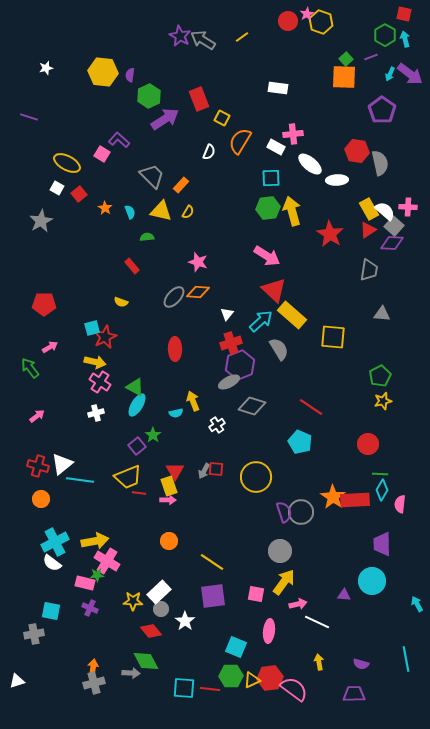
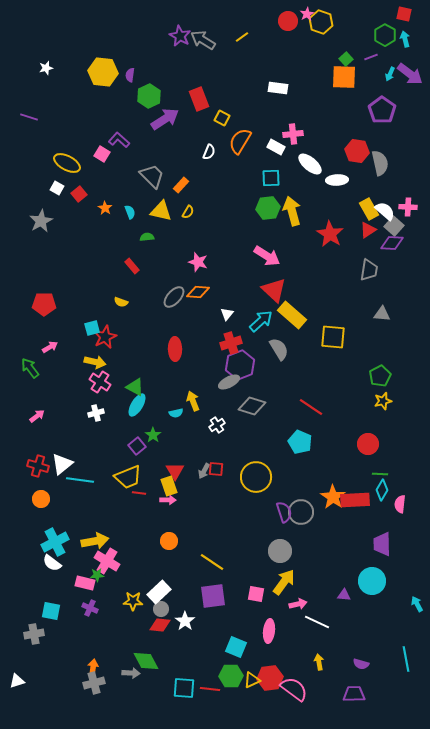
red diamond at (151, 631): moved 9 px right, 6 px up; rotated 45 degrees counterclockwise
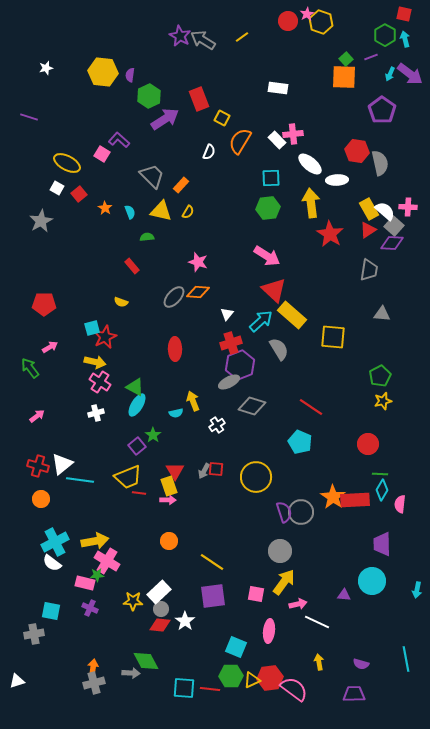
white rectangle at (276, 147): moved 1 px right, 7 px up; rotated 18 degrees clockwise
yellow arrow at (292, 211): moved 19 px right, 8 px up; rotated 8 degrees clockwise
cyan arrow at (417, 604): moved 14 px up; rotated 140 degrees counterclockwise
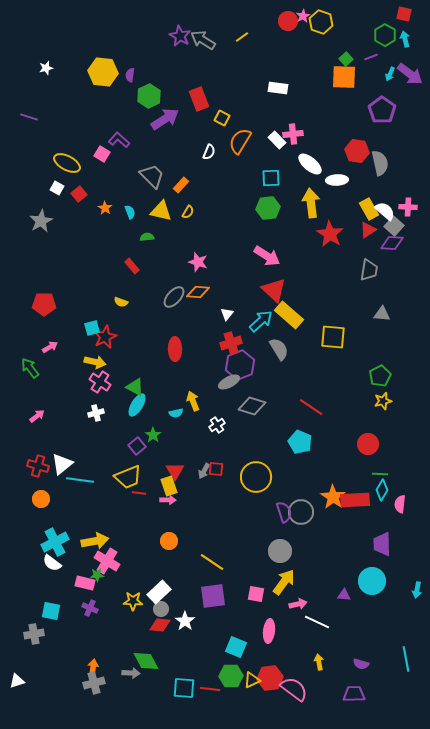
pink star at (307, 14): moved 4 px left, 2 px down
yellow rectangle at (292, 315): moved 3 px left
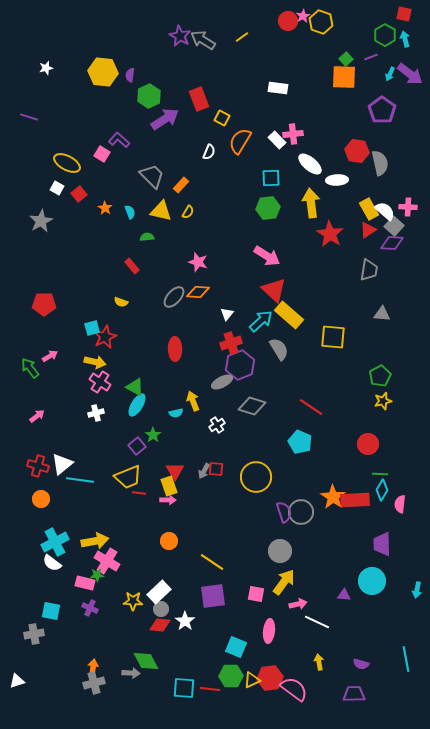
pink arrow at (50, 347): moved 9 px down
gray ellipse at (229, 382): moved 7 px left
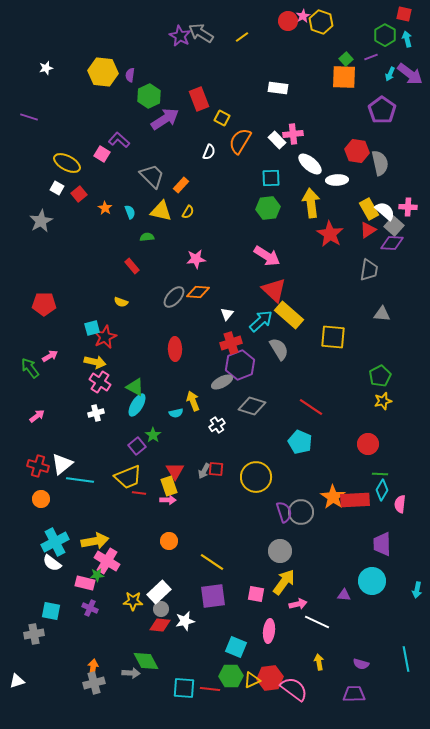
cyan arrow at (405, 39): moved 2 px right
gray arrow at (203, 40): moved 2 px left, 7 px up
pink star at (198, 262): moved 2 px left, 3 px up; rotated 24 degrees counterclockwise
white star at (185, 621): rotated 24 degrees clockwise
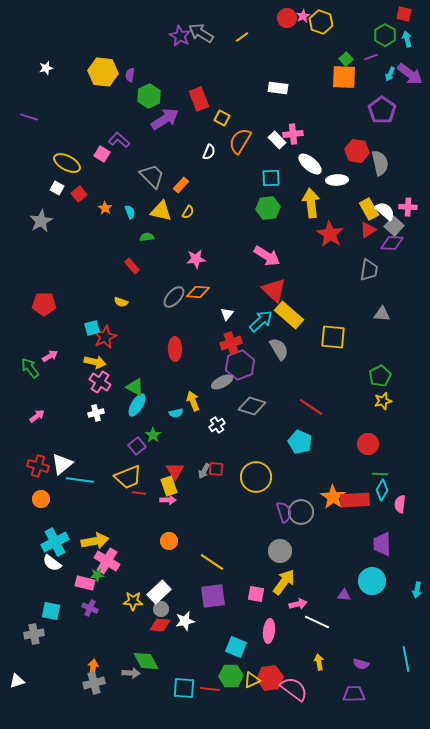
red circle at (288, 21): moved 1 px left, 3 px up
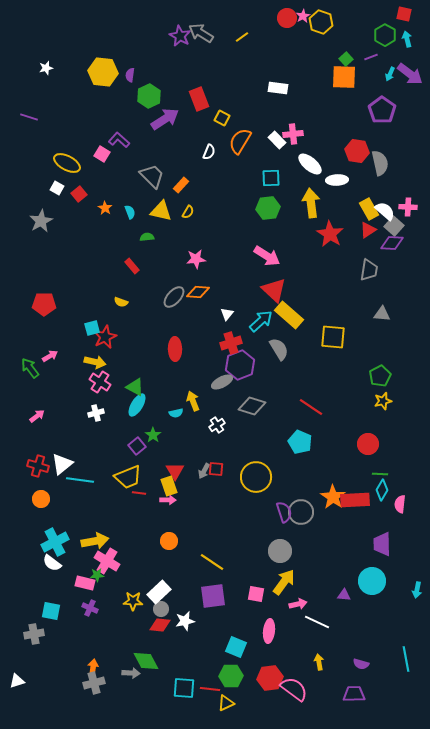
yellow triangle at (252, 680): moved 26 px left, 23 px down
